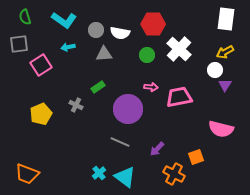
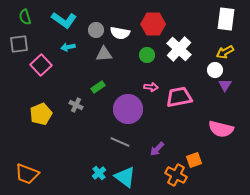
pink square: rotated 10 degrees counterclockwise
orange square: moved 2 px left, 3 px down
orange cross: moved 2 px right, 1 px down
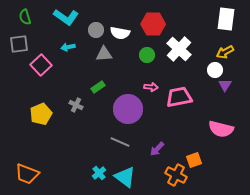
cyan L-shape: moved 2 px right, 3 px up
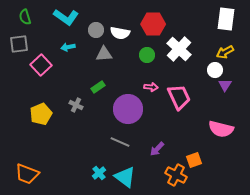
pink trapezoid: rotated 76 degrees clockwise
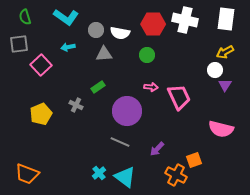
white cross: moved 6 px right, 29 px up; rotated 30 degrees counterclockwise
purple circle: moved 1 px left, 2 px down
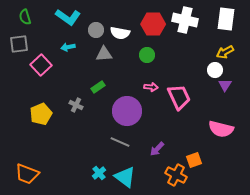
cyan L-shape: moved 2 px right
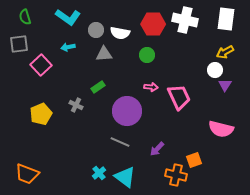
orange cross: rotated 15 degrees counterclockwise
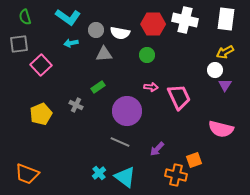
cyan arrow: moved 3 px right, 4 px up
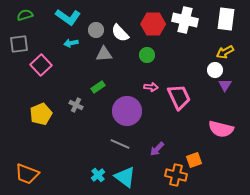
green semicircle: moved 2 px up; rotated 91 degrees clockwise
white semicircle: rotated 36 degrees clockwise
gray line: moved 2 px down
cyan cross: moved 1 px left, 2 px down
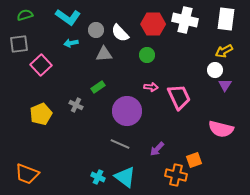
yellow arrow: moved 1 px left, 1 px up
cyan cross: moved 2 px down; rotated 24 degrees counterclockwise
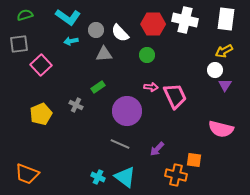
cyan arrow: moved 2 px up
pink trapezoid: moved 4 px left, 1 px up
orange square: rotated 28 degrees clockwise
